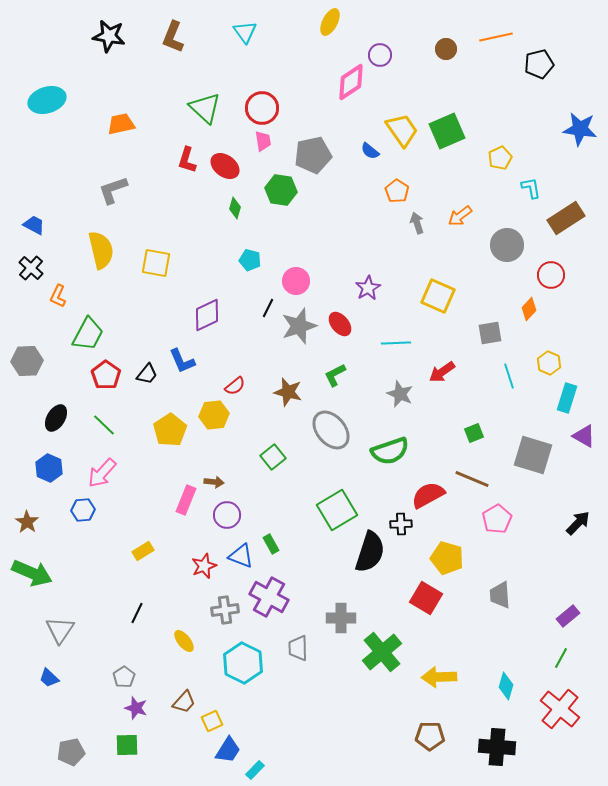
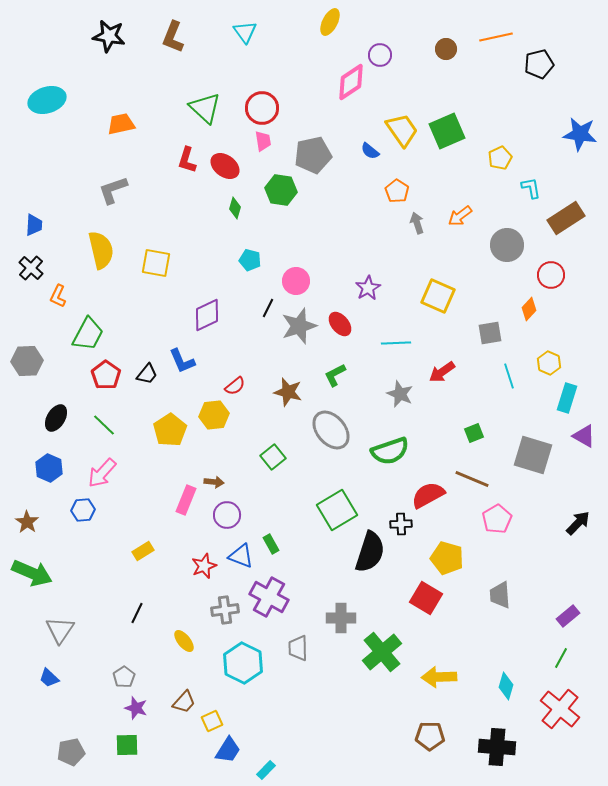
blue star at (580, 129): moved 5 px down
blue trapezoid at (34, 225): rotated 65 degrees clockwise
cyan rectangle at (255, 770): moved 11 px right
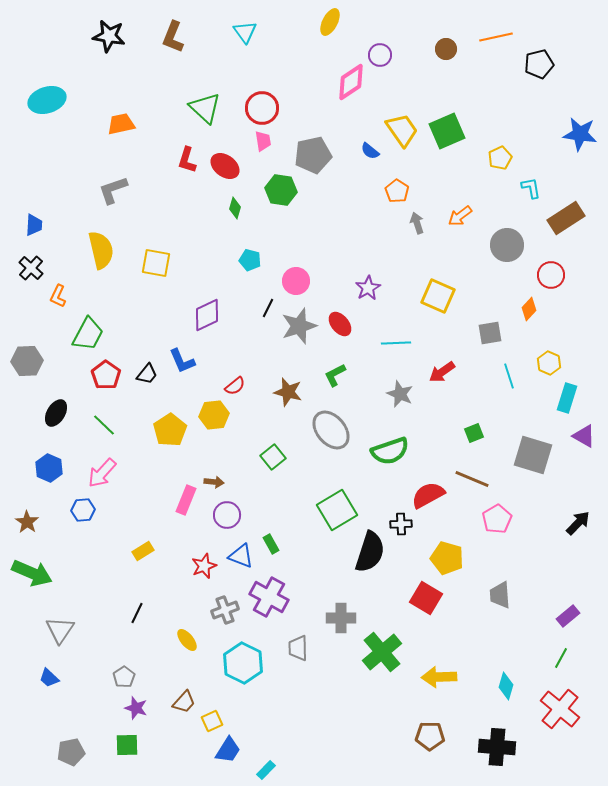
black ellipse at (56, 418): moved 5 px up
gray cross at (225, 610): rotated 12 degrees counterclockwise
yellow ellipse at (184, 641): moved 3 px right, 1 px up
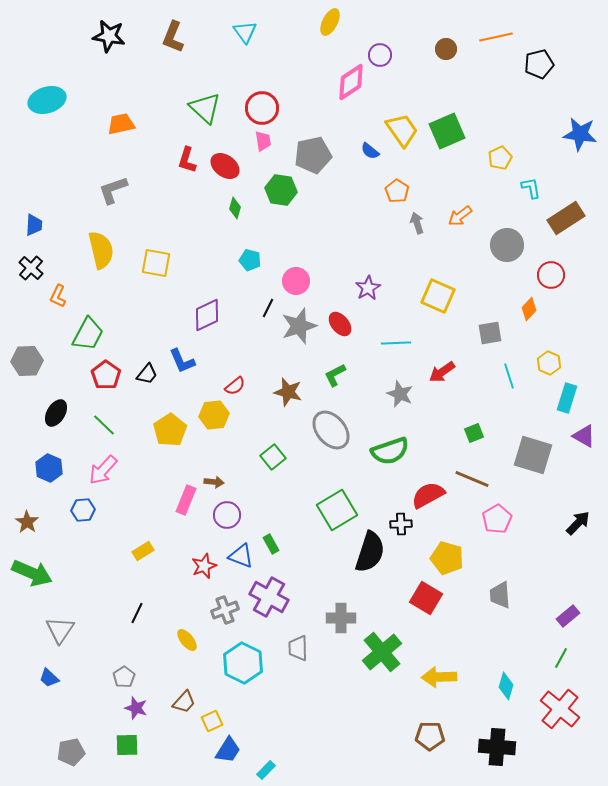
pink arrow at (102, 473): moved 1 px right, 3 px up
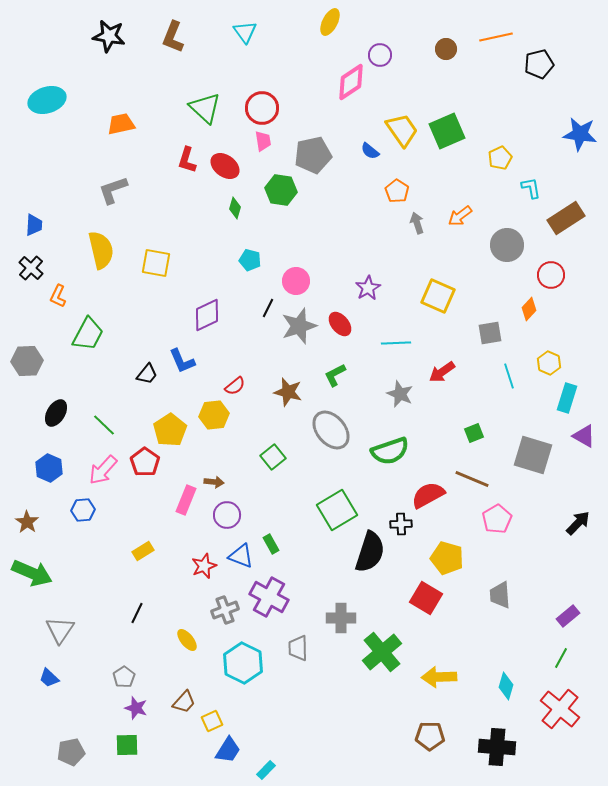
red pentagon at (106, 375): moved 39 px right, 87 px down
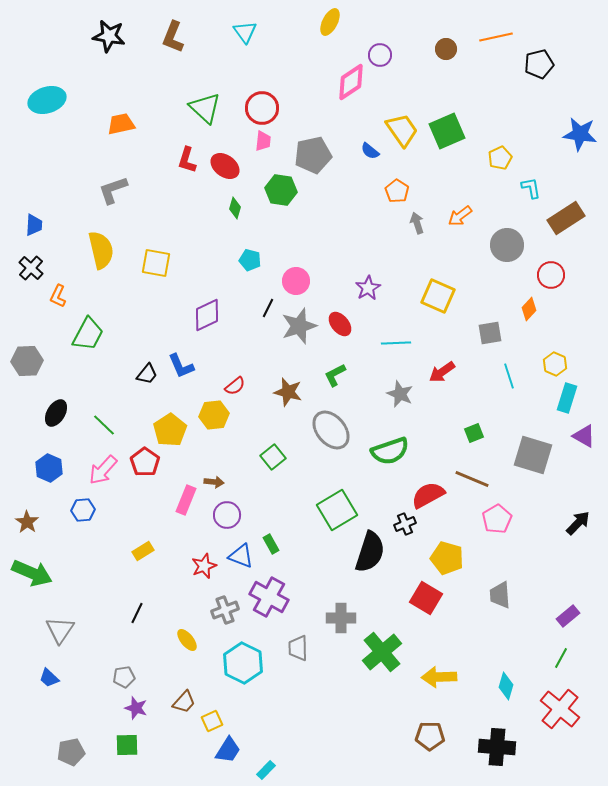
pink trapezoid at (263, 141): rotated 15 degrees clockwise
blue L-shape at (182, 361): moved 1 px left, 5 px down
yellow hexagon at (549, 363): moved 6 px right, 1 px down
black cross at (401, 524): moved 4 px right; rotated 20 degrees counterclockwise
gray pentagon at (124, 677): rotated 25 degrees clockwise
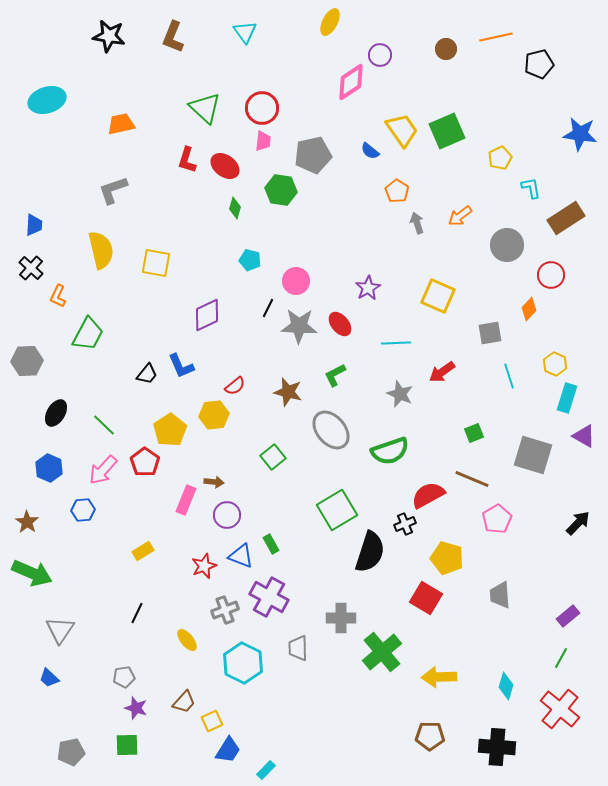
gray star at (299, 326): rotated 21 degrees clockwise
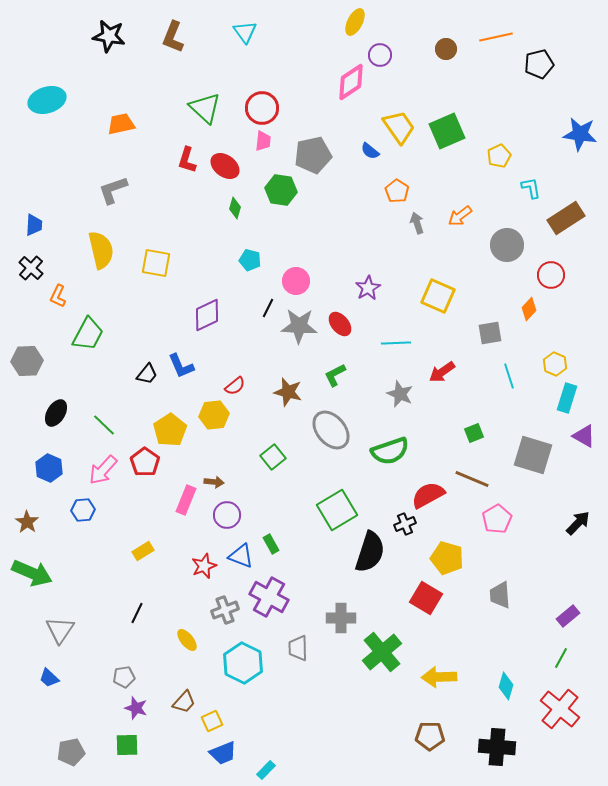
yellow ellipse at (330, 22): moved 25 px right
yellow trapezoid at (402, 130): moved 3 px left, 3 px up
yellow pentagon at (500, 158): moved 1 px left, 2 px up
blue trapezoid at (228, 750): moved 5 px left, 3 px down; rotated 36 degrees clockwise
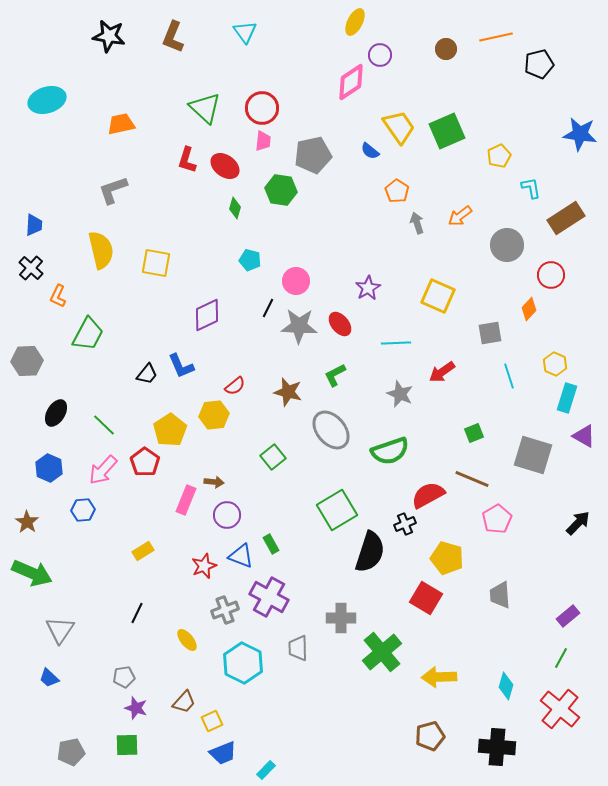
brown pentagon at (430, 736): rotated 16 degrees counterclockwise
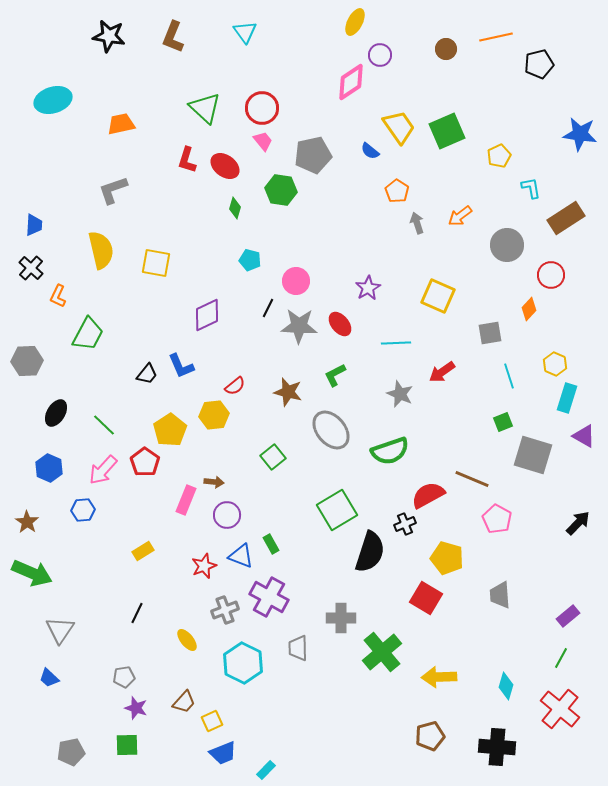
cyan ellipse at (47, 100): moved 6 px right
pink trapezoid at (263, 141): rotated 45 degrees counterclockwise
green square at (474, 433): moved 29 px right, 11 px up
pink pentagon at (497, 519): rotated 12 degrees counterclockwise
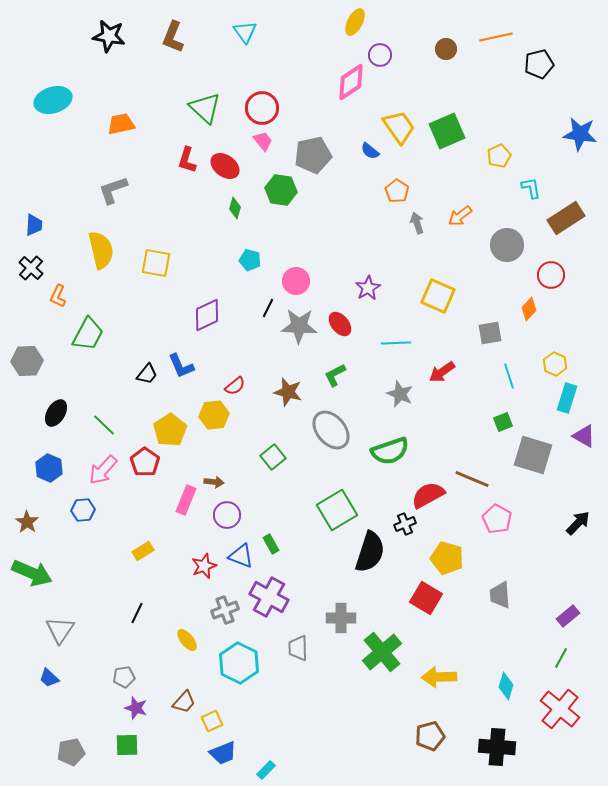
cyan hexagon at (243, 663): moved 4 px left
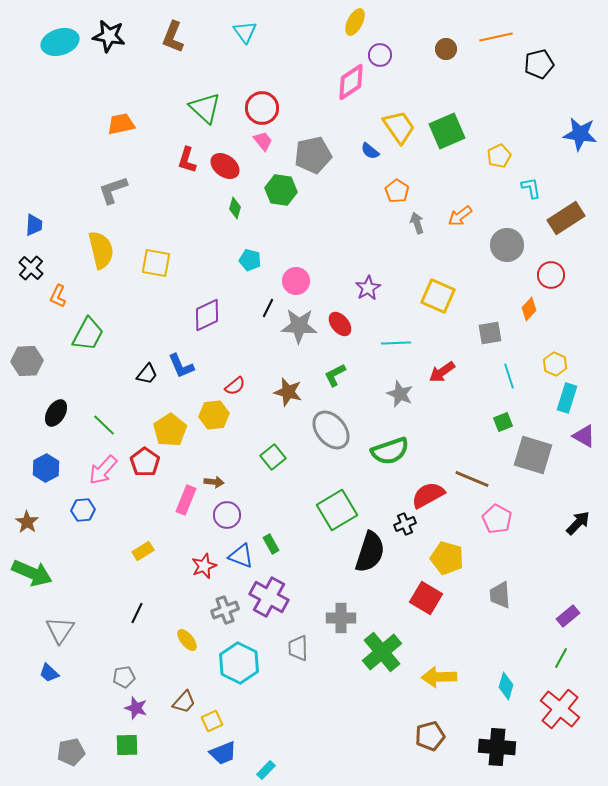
cyan ellipse at (53, 100): moved 7 px right, 58 px up
blue hexagon at (49, 468): moved 3 px left; rotated 8 degrees clockwise
blue trapezoid at (49, 678): moved 5 px up
